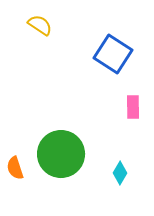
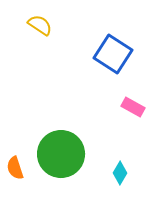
pink rectangle: rotated 60 degrees counterclockwise
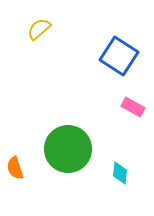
yellow semicircle: moved 1 px left, 4 px down; rotated 75 degrees counterclockwise
blue square: moved 6 px right, 2 px down
green circle: moved 7 px right, 5 px up
cyan diamond: rotated 25 degrees counterclockwise
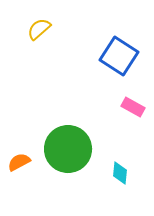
orange semicircle: moved 4 px right, 6 px up; rotated 80 degrees clockwise
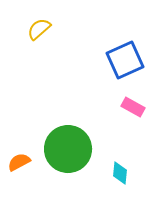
blue square: moved 6 px right, 4 px down; rotated 33 degrees clockwise
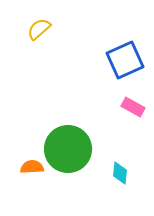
orange semicircle: moved 13 px right, 5 px down; rotated 25 degrees clockwise
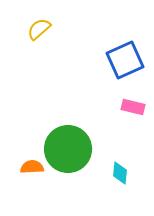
pink rectangle: rotated 15 degrees counterclockwise
